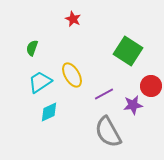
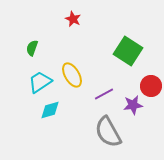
cyan diamond: moved 1 px right, 2 px up; rotated 10 degrees clockwise
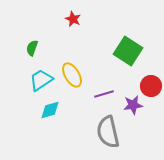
cyan trapezoid: moved 1 px right, 2 px up
purple line: rotated 12 degrees clockwise
gray semicircle: rotated 16 degrees clockwise
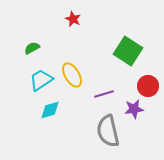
green semicircle: rotated 42 degrees clockwise
red circle: moved 3 px left
purple star: moved 1 px right, 4 px down
gray semicircle: moved 1 px up
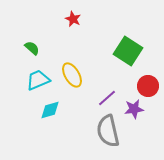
green semicircle: rotated 70 degrees clockwise
cyan trapezoid: moved 3 px left; rotated 10 degrees clockwise
purple line: moved 3 px right, 4 px down; rotated 24 degrees counterclockwise
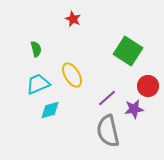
green semicircle: moved 4 px right, 1 px down; rotated 35 degrees clockwise
cyan trapezoid: moved 4 px down
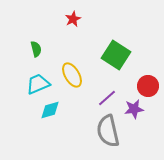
red star: rotated 21 degrees clockwise
green square: moved 12 px left, 4 px down
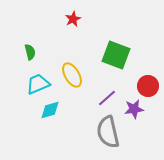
green semicircle: moved 6 px left, 3 px down
green square: rotated 12 degrees counterclockwise
gray semicircle: moved 1 px down
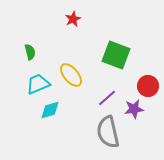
yellow ellipse: moved 1 px left; rotated 10 degrees counterclockwise
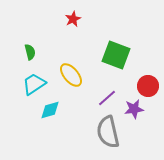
cyan trapezoid: moved 4 px left; rotated 10 degrees counterclockwise
